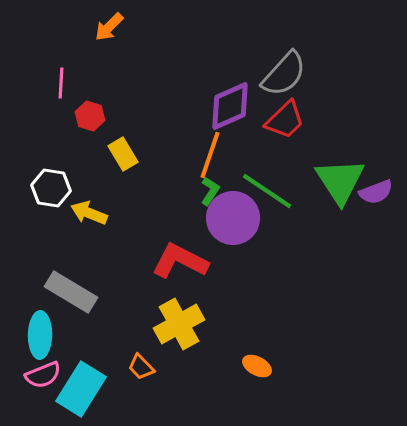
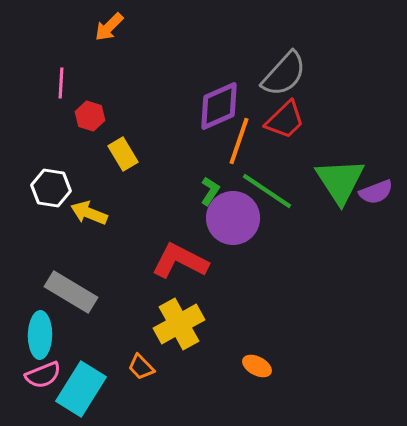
purple diamond: moved 11 px left
orange line: moved 29 px right, 14 px up
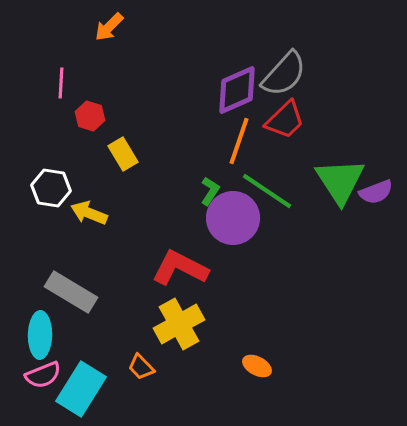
purple diamond: moved 18 px right, 16 px up
red L-shape: moved 7 px down
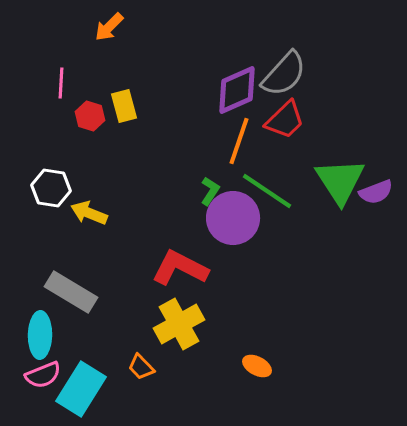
yellow rectangle: moved 1 px right, 48 px up; rotated 16 degrees clockwise
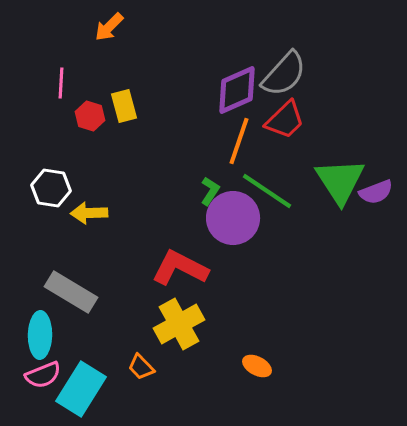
yellow arrow: rotated 24 degrees counterclockwise
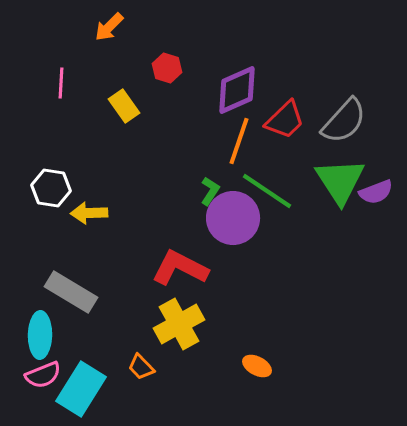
gray semicircle: moved 60 px right, 47 px down
yellow rectangle: rotated 20 degrees counterclockwise
red hexagon: moved 77 px right, 48 px up
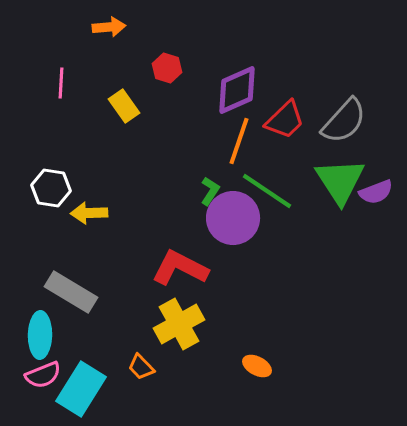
orange arrow: rotated 140 degrees counterclockwise
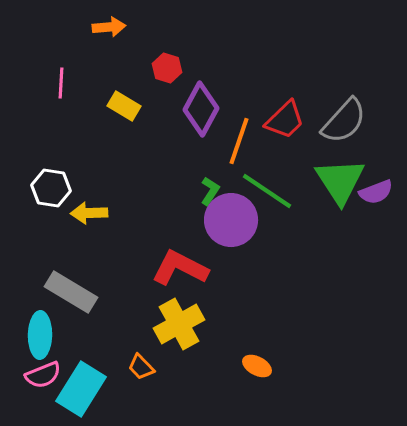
purple diamond: moved 36 px left, 19 px down; rotated 38 degrees counterclockwise
yellow rectangle: rotated 24 degrees counterclockwise
purple circle: moved 2 px left, 2 px down
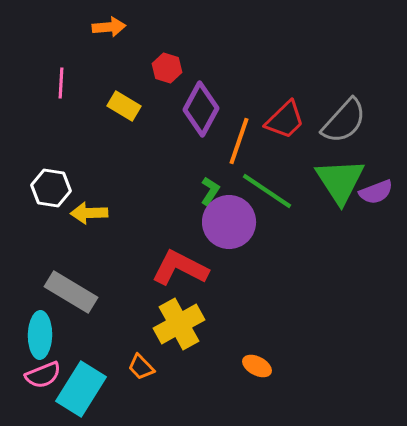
purple circle: moved 2 px left, 2 px down
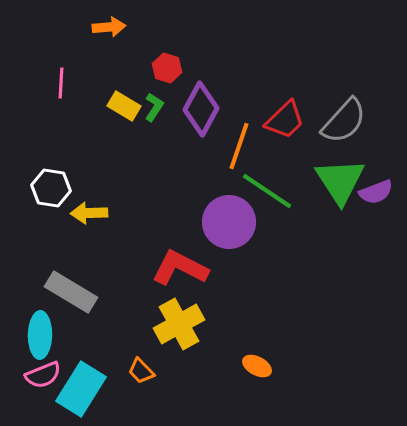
orange line: moved 5 px down
green L-shape: moved 56 px left, 84 px up
orange trapezoid: moved 4 px down
